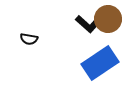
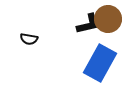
black L-shape: rotated 55 degrees counterclockwise
blue rectangle: rotated 27 degrees counterclockwise
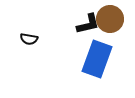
brown circle: moved 2 px right
blue rectangle: moved 3 px left, 4 px up; rotated 9 degrees counterclockwise
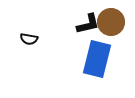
brown circle: moved 1 px right, 3 px down
blue rectangle: rotated 6 degrees counterclockwise
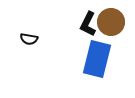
black L-shape: rotated 130 degrees clockwise
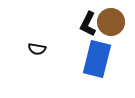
black semicircle: moved 8 px right, 10 px down
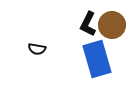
brown circle: moved 1 px right, 3 px down
blue rectangle: rotated 30 degrees counterclockwise
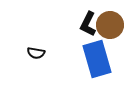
brown circle: moved 2 px left
black semicircle: moved 1 px left, 4 px down
